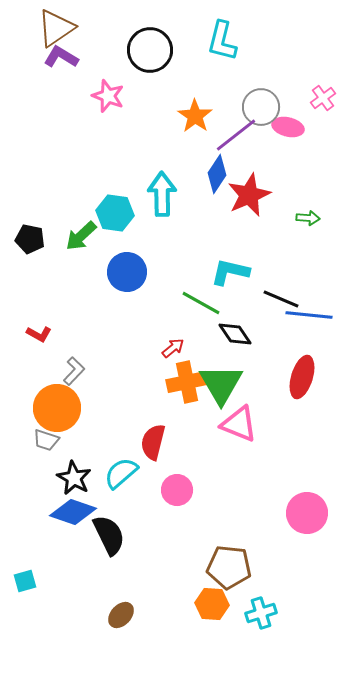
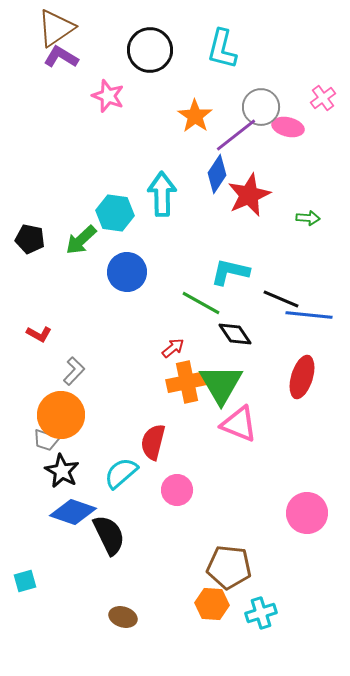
cyan L-shape at (222, 41): moved 8 px down
green arrow at (81, 236): moved 4 px down
orange circle at (57, 408): moved 4 px right, 7 px down
black star at (74, 478): moved 12 px left, 7 px up
brown ellipse at (121, 615): moved 2 px right, 2 px down; rotated 64 degrees clockwise
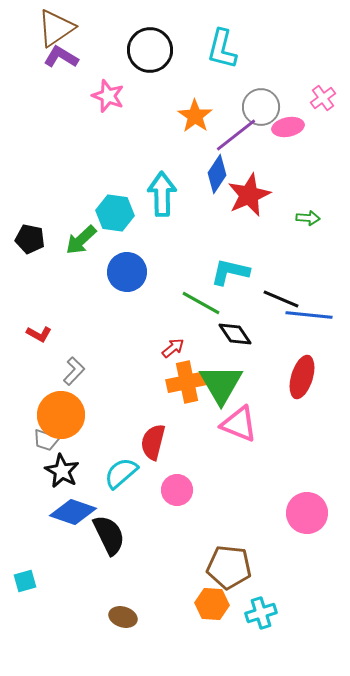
pink ellipse at (288, 127): rotated 24 degrees counterclockwise
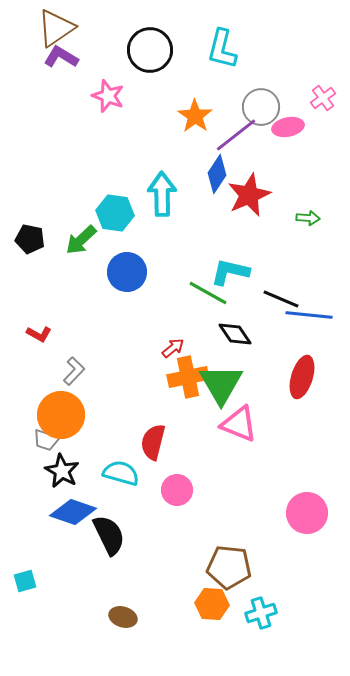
green line at (201, 303): moved 7 px right, 10 px up
orange cross at (187, 382): moved 1 px right, 5 px up
cyan semicircle at (121, 473): rotated 57 degrees clockwise
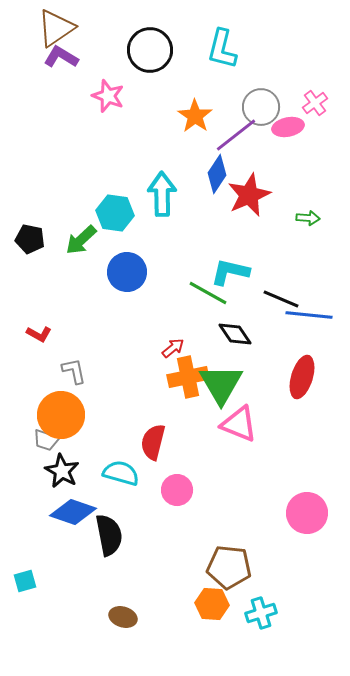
pink cross at (323, 98): moved 8 px left, 5 px down
gray L-shape at (74, 371): rotated 56 degrees counterclockwise
black semicircle at (109, 535): rotated 15 degrees clockwise
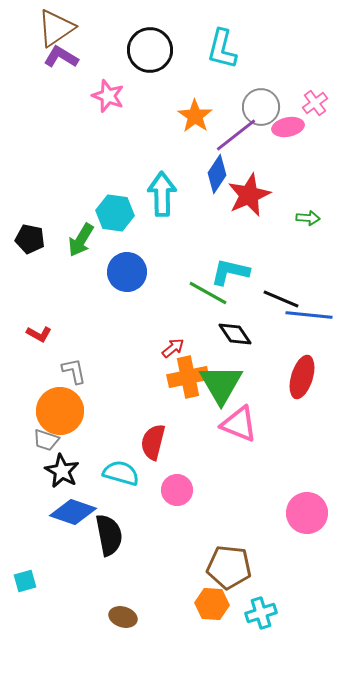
green arrow at (81, 240): rotated 16 degrees counterclockwise
orange circle at (61, 415): moved 1 px left, 4 px up
